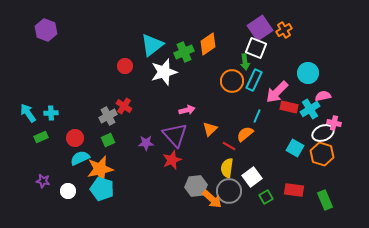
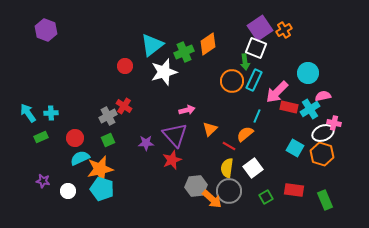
white square at (252, 177): moved 1 px right, 9 px up
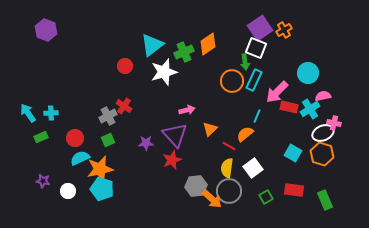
cyan square at (295, 148): moved 2 px left, 5 px down
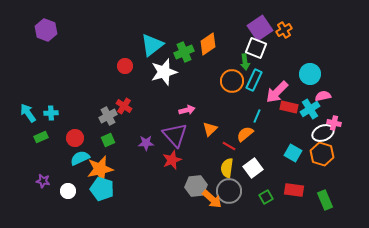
cyan circle at (308, 73): moved 2 px right, 1 px down
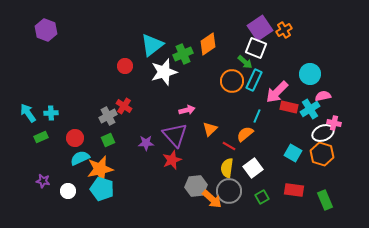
green cross at (184, 52): moved 1 px left, 2 px down
green arrow at (245, 62): rotated 42 degrees counterclockwise
green square at (266, 197): moved 4 px left
